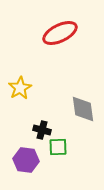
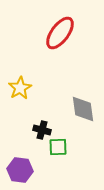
red ellipse: rotated 28 degrees counterclockwise
purple hexagon: moved 6 px left, 10 px down
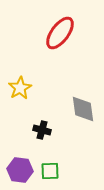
green square: moved 8 px left, 24 px down
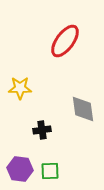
red ellipse: moved 5 px right, 8 px down
yellow star: rotated 30 degrees clockwise
black cross: rotated 24 degrees counterclockwise
purple hexagon: moved 1 px up
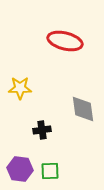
red ellipse: rotated 68 degrees clockwise
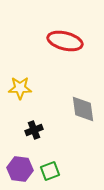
black cross: moved 8 px left; rotated 12 degrees counterclockwise
green square: rotated 18 degrees counterclockwise
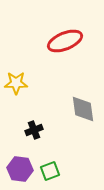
red ellipse: rotated 36 degrees counterclockwise
yellow star: moved 4 px left, 5 px up
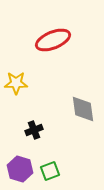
red ellipse: moved 12 px left, 1 px up
purple hexagon: rotated 10 degrees clockwise
